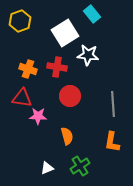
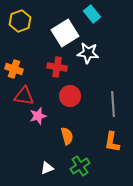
white star: moved 2 px up
orange cross: moved 14 px left
red triangle: moved 2 px right, 2 px up
pink star: rotated 18 degrees counterclockwise
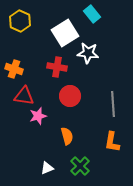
yellow hexagon: rotated 15 degrees counterclockwise
green cross: rotated 12 degrees counterclockwise
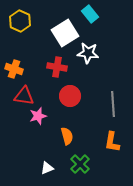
cyan rectangle: moved 2 px left
green cross: moved 2 px up
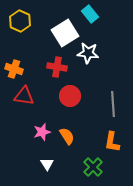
pink star: moved 4 px right, 16 px down
orange semicircle: rotated 18 degrees counterclockwise
green cross: moved 13 px right, 3 px down
white triangle: moved 4 px up; rotated 40 degrees counterclockwise
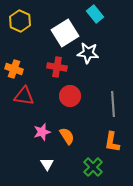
cyan rectangle: moved 5 px right
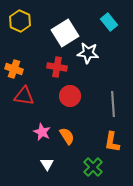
cyan rectangle: moved 14 px right, 8 px down
pink star: rotated 30 degrees counterclockwise
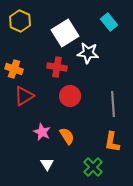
red triangle: rotated 40 degrees counterclockwise
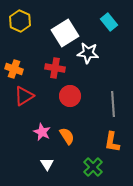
red cross: moved 2 px left, 1 px down
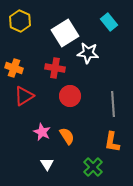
orange cross: moved 1 px up
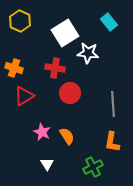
red circle: moved 3 px up
green cross: rotated 18 degrees clockwise
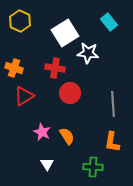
green cross: rotated 30 degrees clockwise
